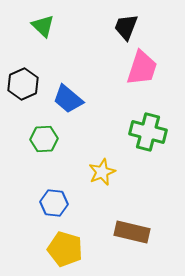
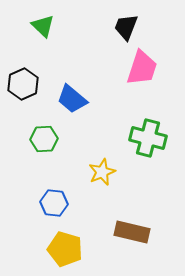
blue trapezoid: moved 4 px right
green cross: moved 6 px down
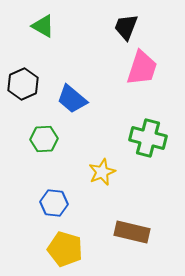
green triangle: rotated 15 degrees counterclockwise
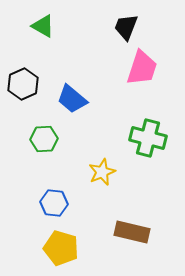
yellow pentagon: moved 4 px left, 1 px up
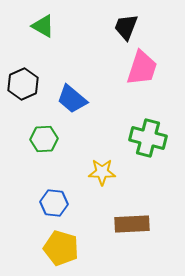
yellow star: rotated 24 degrees clockwise
brown rectangle: moved 8 px up; rotated 16 degrees counterclockwise
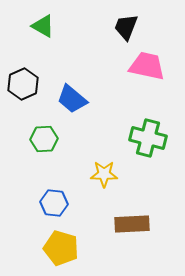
pink trapezoid: moved 5 px right, 2 px up; rotated 96 degrees counterclockwise
yellow star: moved 2 px right, 2 px down
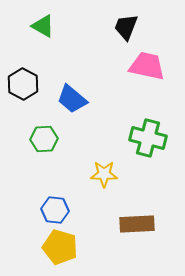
black hexagon: rotated 8 degrees counterclockwise
blue hexagon: moved 1 px right, 7 px down
brown rectangle: moved 5 px right
yellow pentagon: moved 1 px left, 1 px up
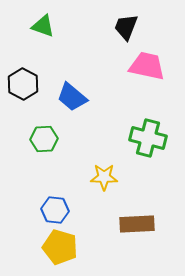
green triangle: rotated 10 degrees counterclockwise
blue trapezoid: moved 2 px up
yellow star: moved 3 px down
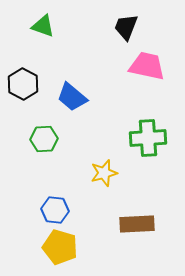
green cross: rotated 18 degrees counterclockwise
yellow star: moved 4 px up; rotated 16 degrees counterclockwise
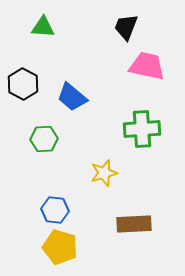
green triangle: moved 1 px down; rotated 15 degrees counterclockwise
green cross: moved 6 px left, 9 px up
brown rectangle: moved 3 px left
